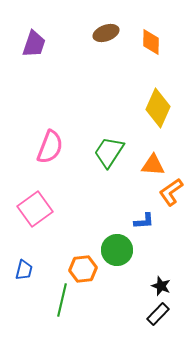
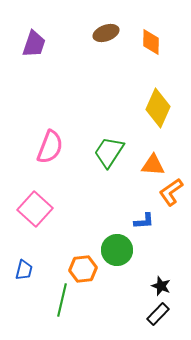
pink square: rotated 12 degrees counterclockwise
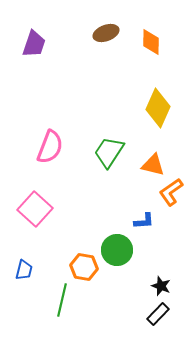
orange triangle: rotated 10 degrees clockwise
orange hexagon: moved 1 px right, 2 px up; rotated 16 degrees clockwise
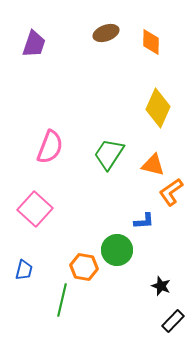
green trapezoid: moved 2 px down
black rectangle: moved 15 px right, 7 px down
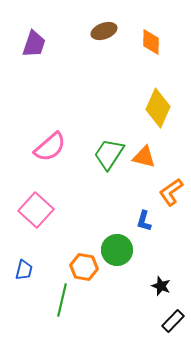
brown ellipse: moved 2 px left, 2 px up
pink semicircle: rotated 28 degrees clockwise
orange triangle: moved 9 px left, 8 px up
pink square: moved 1 px right, 1 px down
blue L-shape: rotated 110 degrees clockwise
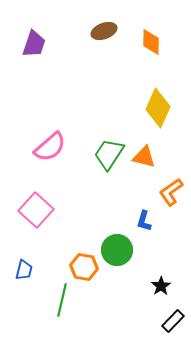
black star: rotated 18 degrees clockwise
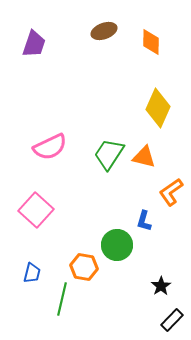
pink semicircle: rotated 16 degrees clockwise
green circle: moved 5 px up
blue trapezoid: moved 8 px right, 3 px down
green line: moved 1 px up
black rectangle: moved 1 px left, 1 px up
